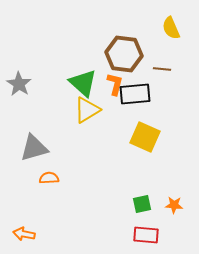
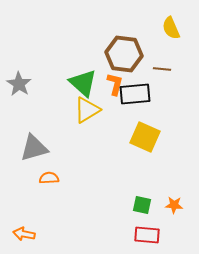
green square: moved 1 px down; rotated 24 degrees clockwise
red rectangle: moved 1 px right
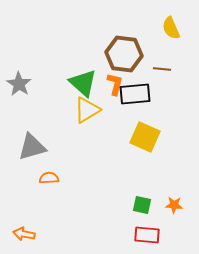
gray triangle: moved 2 px left, 1 px up
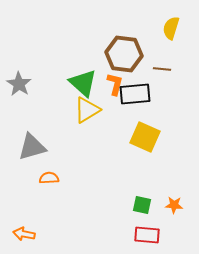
yellow semicircle: rotated 40 degrees clockwise
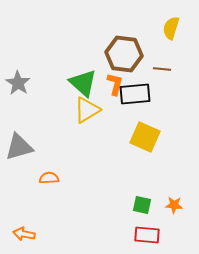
gray star: moved 1 px left, 1 px up
gray triangle: moved 13 px left
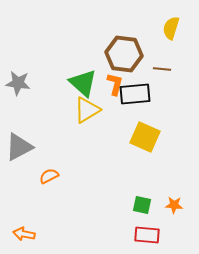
gray star: rotated 25 degrees counterclockwise
gray triangle: rotated 12 degrees counterclockwise
orange semicircle: moved 2 px up; rotated 24 degrees counterclockwise
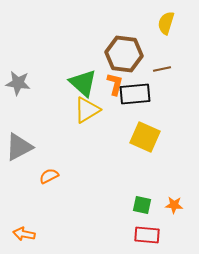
yellow semicircle: moved 5 px left, 5 px up
brown line: rotated 18 degrees counterclockwise
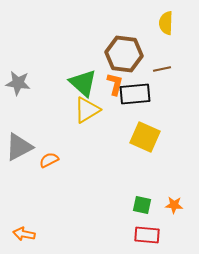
yellow semicircle: rotated 15 degrees counterclockwise
orange semicircle: moved 16 px up
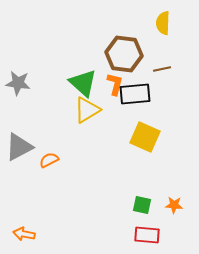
yellow semicircle: moved 3 px left
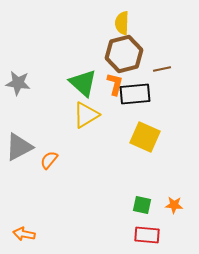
yellow semicircle: moved 41 px left
brown hexagon: rotated 21 degrees counterclockwise
yellow triangle: moved 1 px left, 5 px down
orange semicircle: rotated 24 degrees counterclockwise
